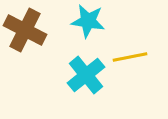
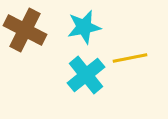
cyan star: moved 4 px left, 6 px down; rotated 20 degrees counterclockwise
yellow line: moved 1 px down
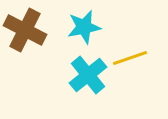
yellow line: rotated 8 degrees counterclockwise
cyan cross: moved 2 px right
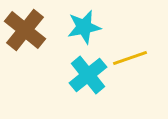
brown cross: rotated 12 degrees clockwise
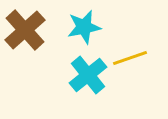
brown cross: rotated 9 degrees clockwise
